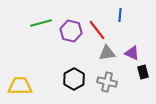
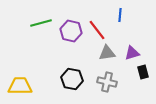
purple triangle: rotated 42 degrees counterclockwise
black hexagon: moved 2 px left; rotated 20 degrees counterclockwise
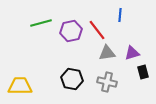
purple hexagon: rotated 25 degrees counterclockwise
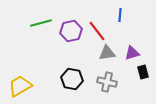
red line: moved 1 px down
yellow trapezoid: rotated 30 degrees counterclockwise
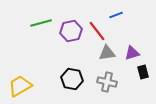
blue line: moved 4 px left; rotated 64 degrees clockwise
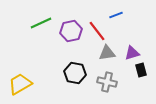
green line: rotated 10 degrees counterclockwise
black rectangle: moved 2 px left, 2 px up
black hexagon: moved 3 px right, 6 px up
yellow trapezoid: moved 2 px up
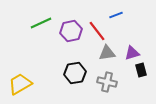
black hexagon: rotated 20 degrees counterclockwise
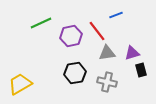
purple hexagon: moved 5 px down
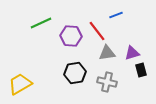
purple hexagon: rotated 15 degrees clockwise
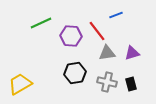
black rectangle: moved 10 px left, 14 px down
